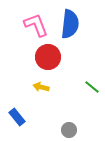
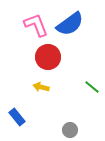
blue semicircle: rotated 48 degrees clockwise
gray circle: moved 1 px right
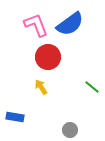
yellow arrow: rotated 42 degrees clockwise
blue rectangle: moved 2 px left; rotated 42 degrees counterclockwise
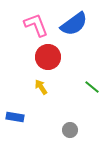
blue semicircle: moved 4 px right
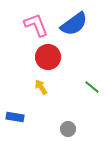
gray circle: moved 2 px left, 1 px up
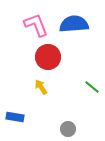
blue semicircle: rotated 148 degrees counterclockwise
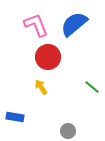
blue semicircle: rotated 36 degrees counterclockwise
gray circle: moved 2 px down
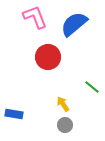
pink L-shape: moved 1 px left, 8 px up
yellow arrow: moved 22 px right, 17 px down
blue rectangle: moved 1 px left, 3 px up
gray circle: moved 3 px left, 6 px up
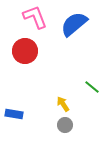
red circle: moved 23 px left, 6 px up
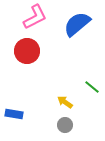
pink L-shape: rotated 84 degrees clockwise
blue semicircle: moved 3 px right
red circle: moved 2 px right
yellow arrow: moved 2 px right, 2 px up; rotated 21 degrees counterclockwise
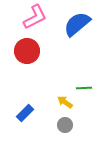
green line: moved 8 px left, 1 px down; rotated 42 degrees counterclockwise
blue rectangle: moved 11 px right, 1 px up; rotated 54 degrees counterclockwise
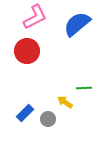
gray circle: moved 17 px left, 6 px up
